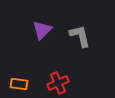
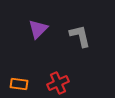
purple triangle: moved 4 px left, 1 px up
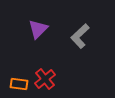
gray L-shape: rotated 120 degrees counterclockwise
red cross: moved 13 px left, 4 px up; rotated 15 degrees counterclockwise
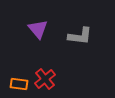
purple triangle: rotated 25 degrees counterclockwise
gray L-shape: rotated 130 degrees counterclockwise
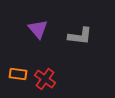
red cross: rotated 15 degrees counterclockwise
orange rectangle: moved 1 px left, 10 px up
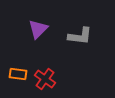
purple triangle: rotated 25 degrees clockwise
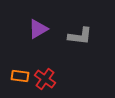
purple triangle: rotated 15 degrees clockwise
orange rectangle: moved 2 px right, 2 px down
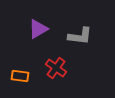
red cross: moved 11 px right, 11 px up
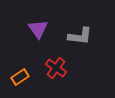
purple triangle: rotated 35 degrees counterclockwise
orange rectangle: moved 1 px down; rotated 42 degrees counterclockwise
